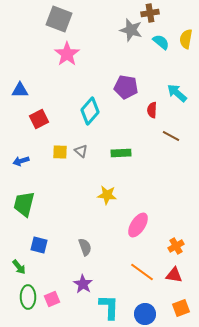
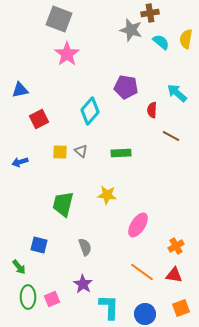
blue triangle: rotated 12 degrees counterclockwise
blue arrow: moved 1 px left, 1 px down
green trapezoid: moved 39 px right
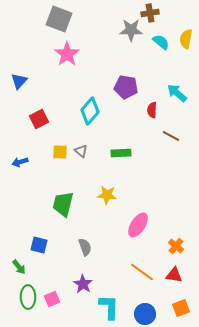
gray star: rotated 15 degrees counterclockwise
blue triangle: moved 1 px left, 9 px up; rotated 36 degrees counterclockwise
orange cross: rotated 21 degrees counterclockwise
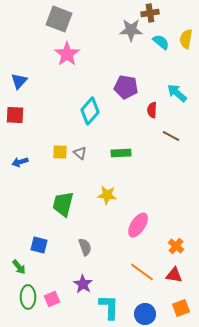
red square: moved 24 px left, 4 px up; rotated 30 degrees clockwise
gray triangle: moved 1 px left, 2 px down
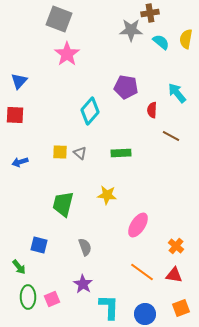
cyan arrow: rotated 10 degrees clockwise
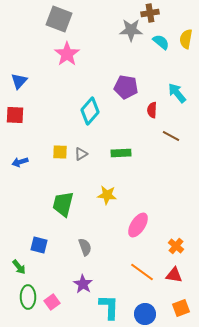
gray triangle: moved 1 px right, 1 px down; rotated 48 degrees clockwise
pink square: moved 3 px down; rotated 14 degrees counterclockwise
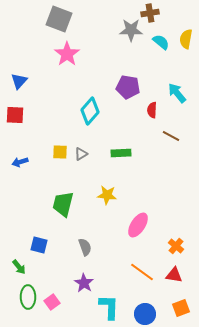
purple pentagon: moved 2 px right
purple star: moved 1 px right, 1 px up
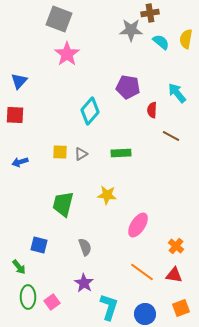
cyan L-shape: rotated 16 degrees clockwise
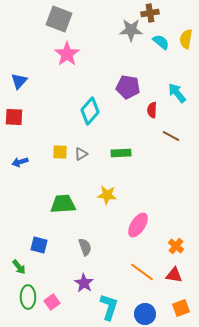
red square: moved 1 px left, 2 px down
green trapezoid: rotated 72 degrees clockwise
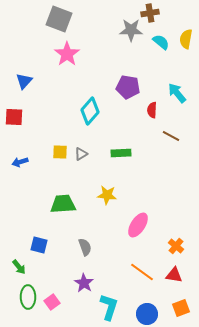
blue triangle: moved 5 px right
blue circle: moved 2 px right
